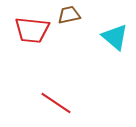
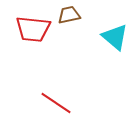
red trapezoid: moved 1 px right, 1 px up
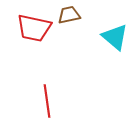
red trapezoid: moved 1 px right, 1 px up; rotated 6 degrees clockwise
red line: moved 9 px left, 2 px up; rotated 48 degrees clockwise
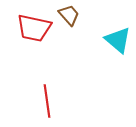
brown trapezoid: rotated 60 degrees clockwise
cyan triangle: moved 3 px right, 3 px down
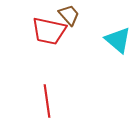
red trapezoid: moved 15 px right, 3 px down
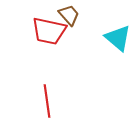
cyan triangle: moved 2 px up
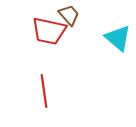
red line: moved 3 px left, 10 px up
